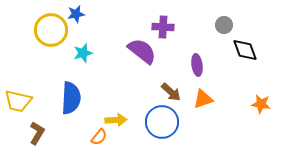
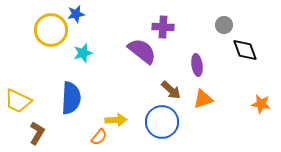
brown arrow: moved 2 px up
yellow trapezoid: rotated 12 degrees clockwise
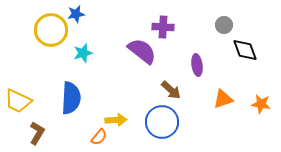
orange triangle: moved 20 px right
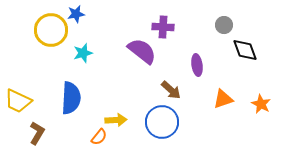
orange star: rotated 18 degrees clockwise
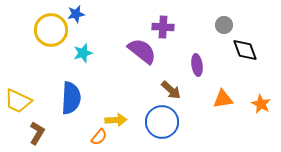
orange triangle: rotated 10 degrees clockwise
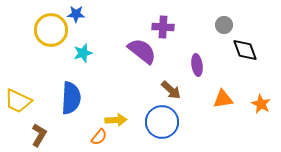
blue star: rotated 12 degrees clockwise
brown L-shape: moved 2 px right, 2 px down
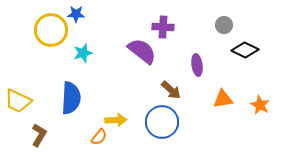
black diamond: rotated 44 degrees counterclockwise
orange star: moved 1 px left, 1 px down
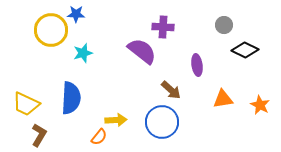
yellow trapezoid: moved 8 px right, 3 px down
